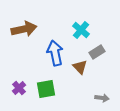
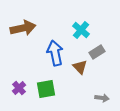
brown arrow: moved 1 px left, 1 px up
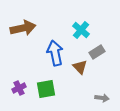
purple cross: rotated 16 degrees clockwise
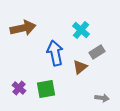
brown triangle: rotated 35 degrees clockwise
purple cross: rotated 24 degrees counterclockwise
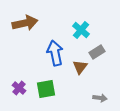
brown arrow: moved 2 px right, 5 px up
brown triangle: rotated 14 degrees counterclockwise
gray arrow: moved 2 px left
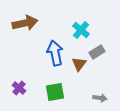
brown triangle: moved 1 px left, 3 px up
green square: moved 9 px right, 3 px down
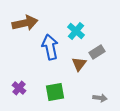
cyan cross: moved 5 px left, 1 px down
blue arrow: moved 5 px left, 6 px up
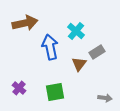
gray arrow: moved 5 px right
